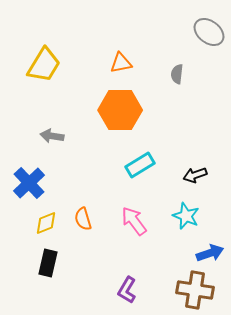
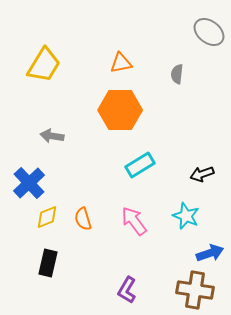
black arrow: moved 7 px right, 1 px up
yellow diamond: moved 1 px right, 6 px up
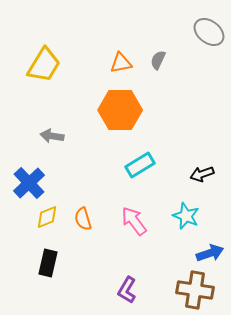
gray semicircle: moved 19 px left, 14 px up; rotated 18 degrees clockwise
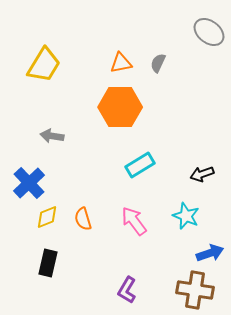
gray semicircle: moved 3 px down
orange hexagon: moved 3 px up
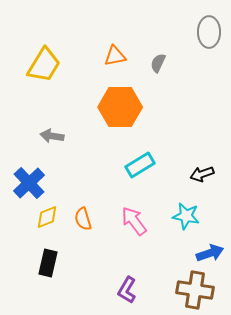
gray ellipse: rotated 52 degrees clockwise
orange triangle: moved 6 px left, 7 px up
cyan star: rotated 12 degrees counterclockwise
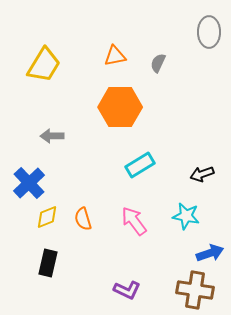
gray arrow: rotated 10 degrees counterclockwise
purple L-shape: rotated 96 degrees counterclockwise
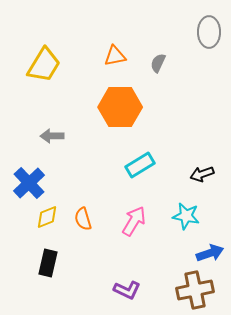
pink arrow: rotated 68 degrees clockwise
brown cross: rotated 21 degrees counterclockwise
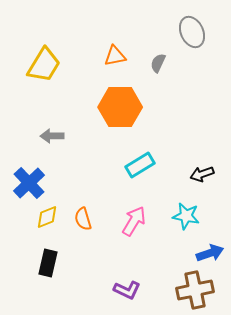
gray ellipse: moved 17 px left; rotated 24 degrees counterclockwise
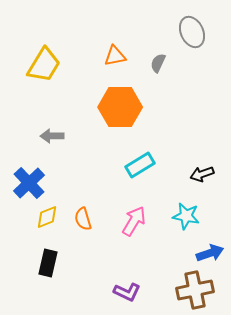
purple L-shape: moved 2 px down
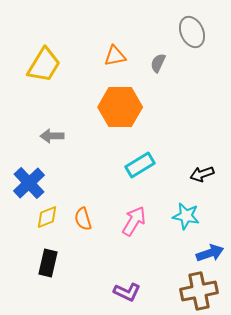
brown cross: moved 4 px right, 1 px down
